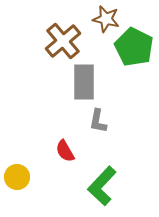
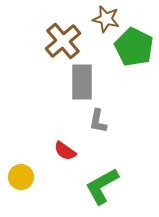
gray rectangle: moved 2 px left
red semicircle: rotated 25 degrees counterclockwise
yellow circle: moved 4 px right
green L-shape: rotated 18 degrees clockwise
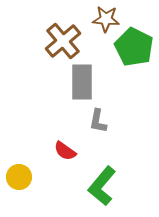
brown star: rotated 8 degrees counterclockwise
yellow circle: moved 2 px left
green L-shape: rotated 21 degrees counterclockwise
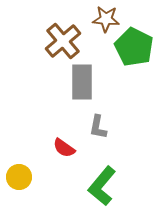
gray L-shape: moved 6 px down
red semicircle: moved 1 px left, 3 px up
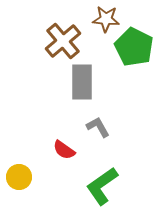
gray L-shape: rotated 140 degrees clockwise
red semicircle: moved 2 px down
green L-shape: rotated 15 degrees clockwise
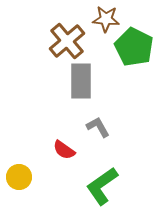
brown cross: moved 4 px right
gray rectangle: moved 1 px left, 1 px up
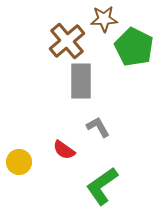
brown star: moved 2 px left; rotated 8 degrees counterclockwise
yellow circle: moved 15 px up
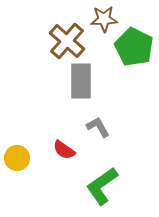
brown cross: rotated 9 degrees counterclockwise
yellow circle: moved 2 px left, 4 px up
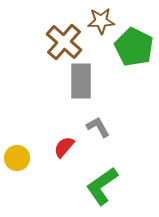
brown star: moved 3 px left, 2 px down
brown cross: moved 3 px left, 1 px down
red semicircle: moved 3 px up; rotated 95 degrees clockwise
